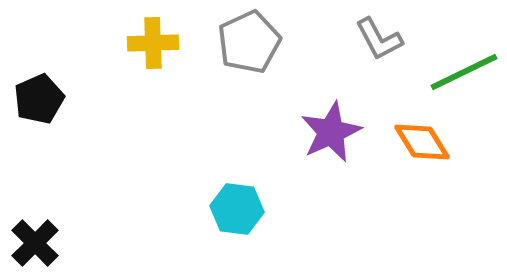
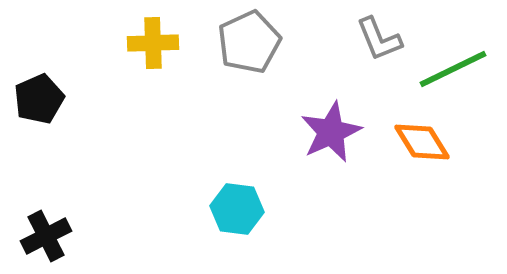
gray L-shape: rotated 6 degrees clockwise
green line: moved 11 px left, 3 px up
black cross: moved 11 px right, 7 px up; rotated 18 degrees clockwise
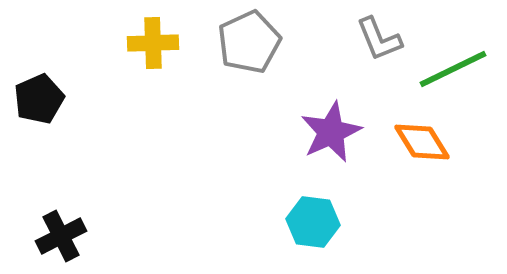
cyan hexagon: moved 76 px right, 13 px down
black cross: moved 15 px right
